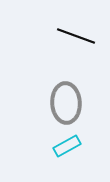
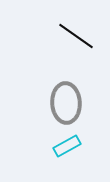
black line: rotated 15 degrees clockwise
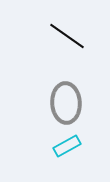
black line: moved 9 px left
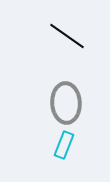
cyan rectangle: moved 3 px left, 1 px up; rotated 40 degrees counterclockwise
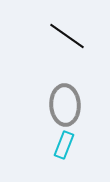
gray ellipse: moved 1 px left, 2 px down
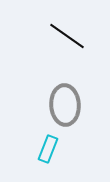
cyan rectangle: moved 16 px left, 4 px down
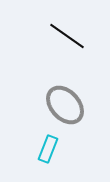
gray ellipse: rotated 39 degrees counterclockwise
